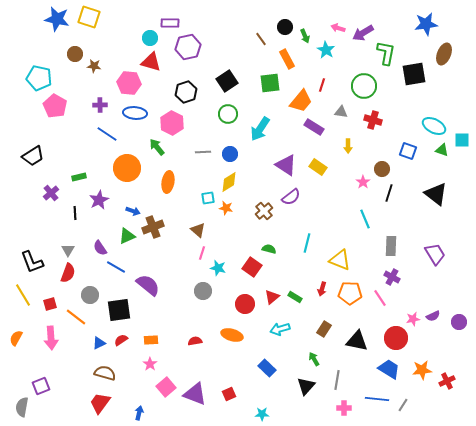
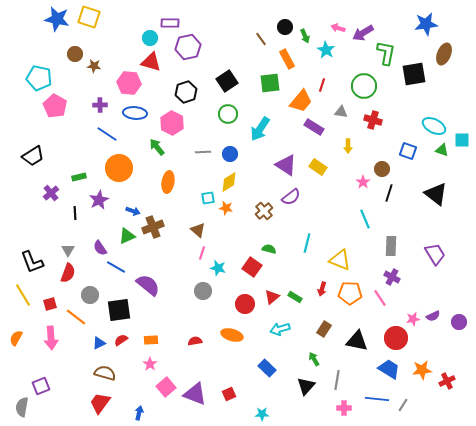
orange circle at (127, 168): moved 8 px left
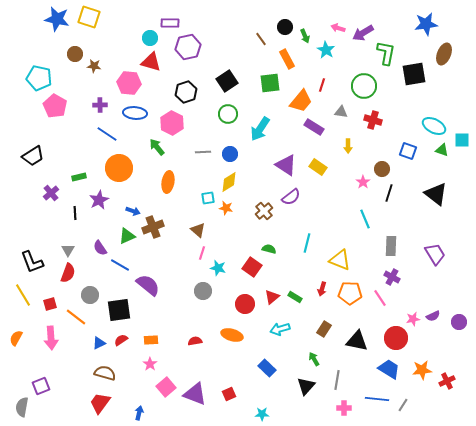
blue line at (116, 267): moved 4 px right, 2 px up
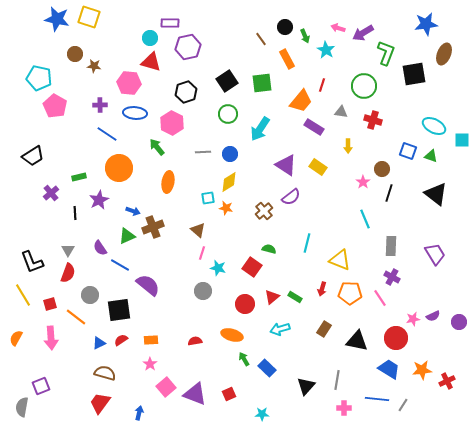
green L-shape at (386, 53): rotated 10 degrees clockwise
green square at (270, 83): moved 8 px left
green triangle at (442, 150): moved 11 px left, 6 px down
green arrow at (314, 359): moved 70 px left
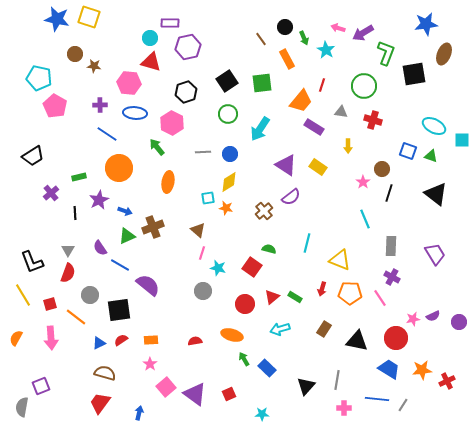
green arrow at (305, 36): moved 1 px left, 2 px down
blue arrow at (133, 211): moved 8 px left
purple triangle at (195, 394): rotated 15 degrees clockwise
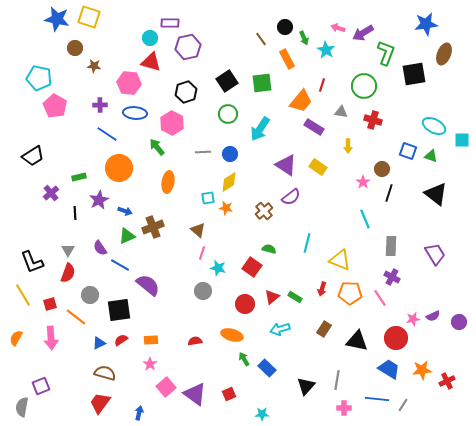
brown circle at (75, 54): moved 6 px up
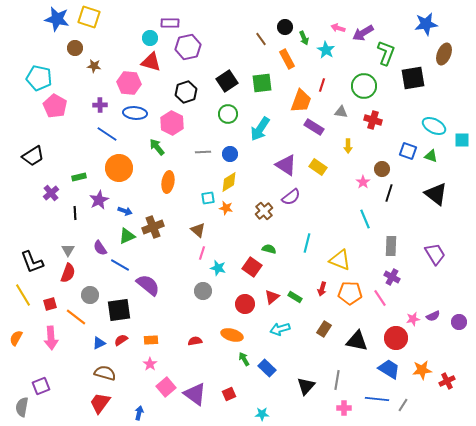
black square at (414, 74): moved 1 px left, 4 px down
orange trapezoid at (301, 101): rotated 20 degrees counterclockwise
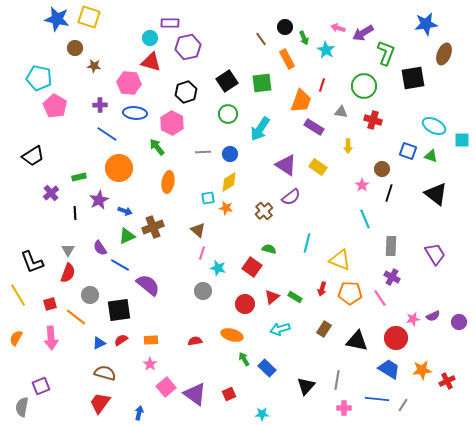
pink star at (363, 182): moved 1 px left, 3 px down
yellow line at (23, 295): moved 5 px left
